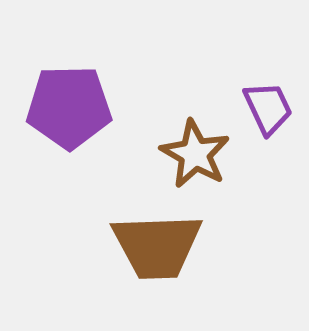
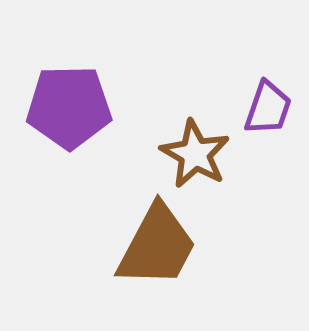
purple trapezoid: rotated 44 degrees clockwise
brown trapezoid: rotated 60 degrees counterclockwise
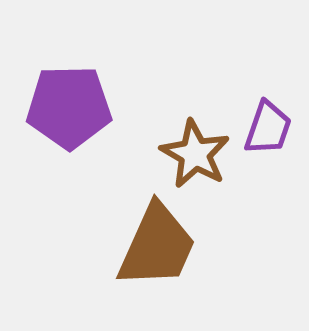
purple trapezoid: moved 20 px down
brown trapezoid: rotated 4 degrees counterclockwise
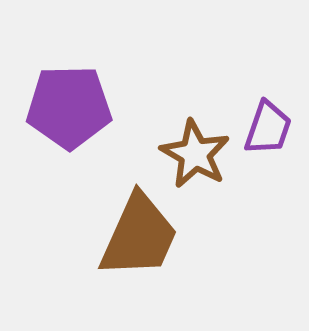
brown trapezoid: moved 18 px left, 10 px up
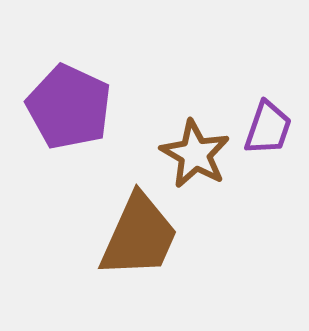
purple pentagon: rotated 26 degrees clockwise
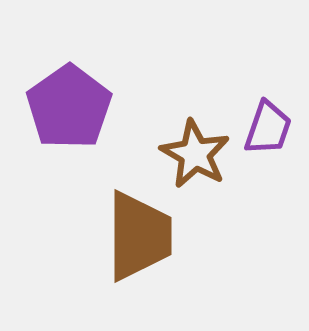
purple pentagon: rotated 12 degrees clockwise
brown trapezoid: rotated 24 degrees counterclockwise
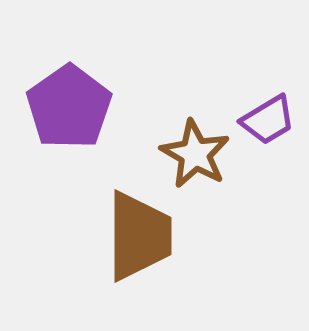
purple trapezoid: moved 8 px up; rotated 40 degrees clockwise
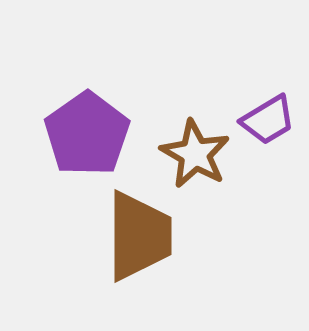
purple pentagon: moved 18 px right, 27 px down
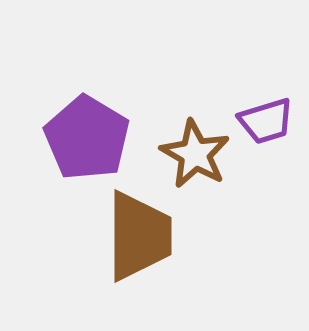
purple trapezoid: moved 2 px left, 1 px down; rotated 14 degrees clockwise
purple pentagon: moved 4 px down; rotated 6 degrees counterclockwise
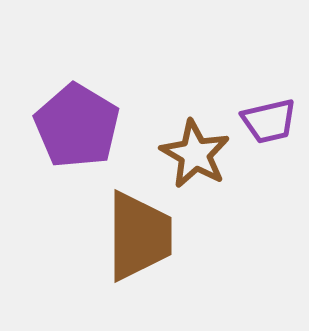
purple trapezoid: moved 3 px right; rotated 4 degrees clockwise
purple pentagon: moved 10 px left, 12 px up
